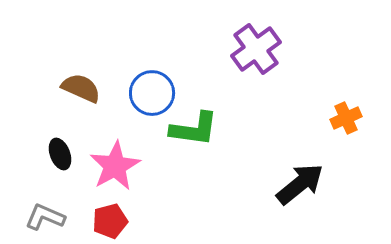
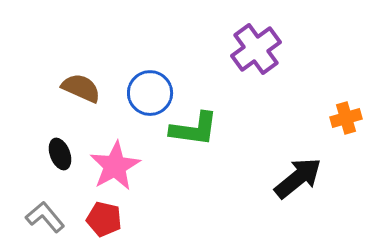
blue circle: moved 2 px left
orange cross: rotated 8 degrees clockwise
black arrow: moved 2 px left, 6 px up
gray L-shape: rotated 27 degrees clockwise
red pentagon: moved 6 px left, 2 px up; rotated 28 degrees clockwise
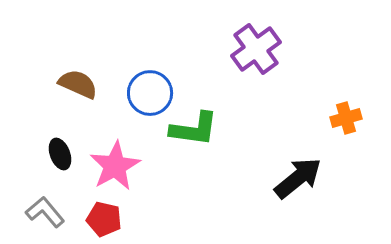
brown semicircle: moved 3 px left, 4 px up
gray L-shape: moved 5 px up
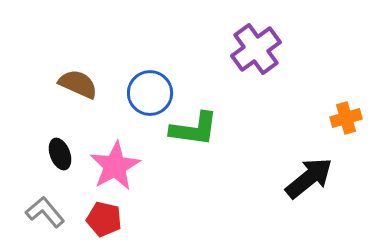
black arrow: moved 11 px right
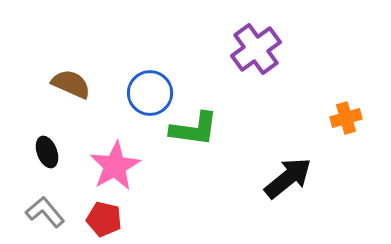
brown semicircle: moved 7 px left
black ellipse: moved 13 px left, 2 px up
black arrow: moved 21 px left
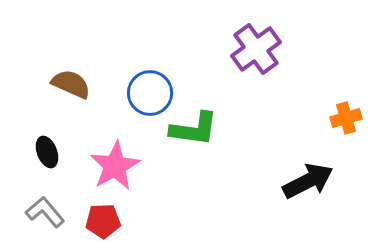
black arrow: moved 20 px right, 3 px down; rotated 12 degrees clockwise
red pentagon: moved 1 px left, 2 px down; rotated 16 degrees counterclockwise
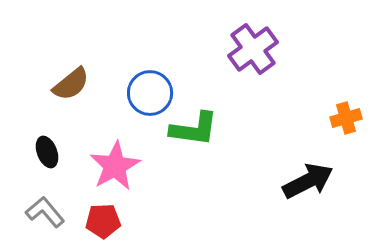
purple cross: moved 3 px left
brown semicircle: rotated 117 degrees clockwise
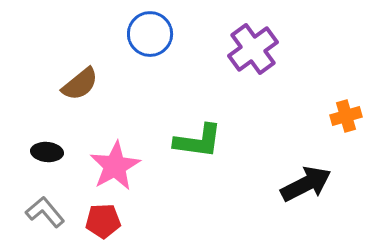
brown semicircle: moved 9 px right
blue circle: moved 59 px up
orange cross: moved 2 px up
green L-shape: moved 4 px right, 12 px down
black ellipse: rotated 64 degrees counterclockwise
black arrow: moved 2 px left, 3 px down
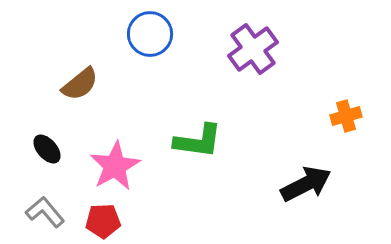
black ellipse: moved 3 px up; rotated 44 degrees clockwise
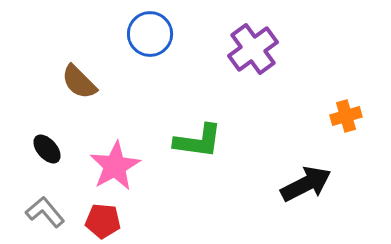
brown semicircle: moved 1 px left, 2 px up; rotated 84 degrees clockwise
red pentagon: rotated 8 degrees clockwise
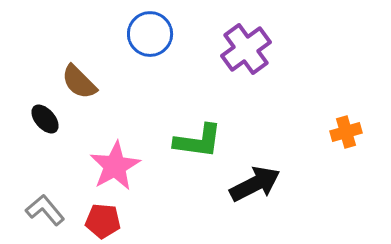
purple cross: moved 7 px left
orange cross: moved 16 px down
black ellipse: moved 2 px left, 30 px up
black arrow: moved 51 px left
gray L-shape: moved 2 px up
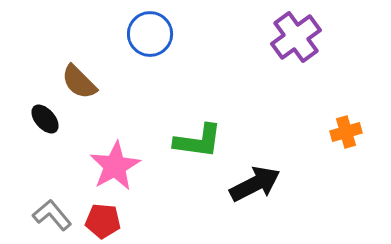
purple cross: moved 50 px right, 12 px up
gray L-shape: moved 7 px right, 5 px down
